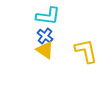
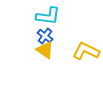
yellow L-shape: rotated 52 degrees counterclockwise
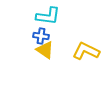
blue cross: moved 4 px left; rotated 28 degrees counterclockwise
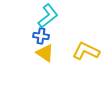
cyan L-shape: rotated 45 degrees counterclockwise
yellow triangle: moved 3 px down
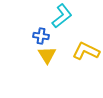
cyan L-shape: moved 14 px right
yellow triangle: moved 2 px right, 2 px down; rotated 24 degrees clockwise
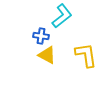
yellow L-shape: moved 4 px down; rotated 56 degrees clockwise
yellow triangle: rotated 30 degrees counterclockwise
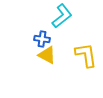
blue cross: moved 1 px right, 3 px down
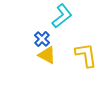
blue cross: rotated 35 degrees clockwise
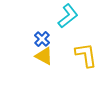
cyan L-shape: moved 6 px right
yellow triangle: moved 3 px left, 1 px down
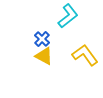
yellow L-shape: moved 1 px left; rotated 28 degrees counterclockwise
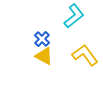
cyan L-shape: moved 6 px right
